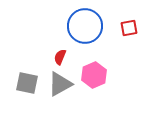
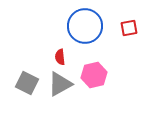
red semicircle: rotated 28 degrees counterclockwise
pink hexagon: rotated 10 degrees clockwise
gray square: rotated 15 degrees clockwise
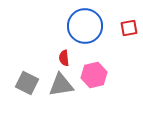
red semicircle: moved 4 px right, 1 px down
gray triangle: moved 1 px right, 1 px down; rotated 20 degrees clockwise
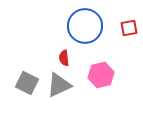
pink hexagon: moved 7 px right
gray triangle: moved 2 px left; rotated 16 degrees counterclockwise
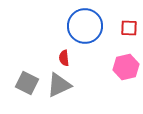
red square: rotated 12 degrees clockwise
pink hexagon: moved 25 px right, 8 px up
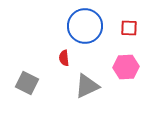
pink hexagon: rotated 10 degrees clockwise
gray triangle: moved 28 px right, 1 px down
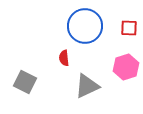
pink hexagon: rotated 15 degrees counterclockwise
gray square: moved 2 px left, 1 px up
